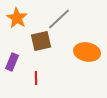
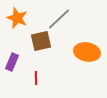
orange star: rotated 10 degrees counterclockwise
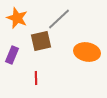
purple rectangle: moved 7 px up
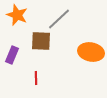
orange star: moved 3 px up
brown square: rotated 15 degrees clockwise
orange ellipse: moved 4 px right
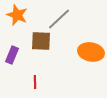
red line: moved 1 px left, 4 px down
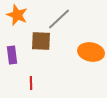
purple rectangle: rotated 30 degrees counterclockwise
red line: moved 4 px left, 1 px down
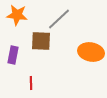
orange star: rotated 15 degrees counterclockwise
purple rectangle: moved 1 px right; rotated 18 degrees clockwise
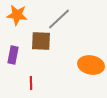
orange ellipse: moved 13 px down
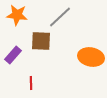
gray line: moved 1 px right, 2 px up
purple rectangle: rotated 30 degrees clockwise
orange ellipse: moved 8 px up
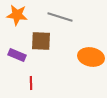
gray line: rotated 60 degrees clockwise
purple rectangle: moved 4 px right; rotated 72 degrees clockwise
